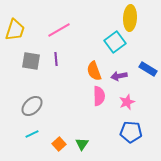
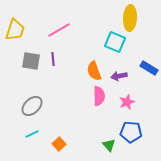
cyan square: rotated 30 degrees counterclockwise
purple line: moved 3 px left
blue rectangle: moved 1 px right, 1 px up
green triangle: moved 27 px right, 1 px down; rotated 16 degrees counterclockwise
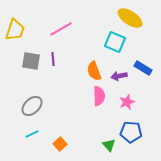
yellow ellipse: rotated 60 degrees counterclockwise
pink line: moved 2 px right, 1 px up
blue rectangle: moved 6 px left
orange square: moved 1 px right
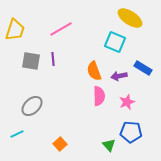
cyan line: moved 15 px left
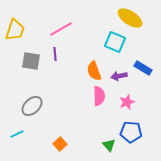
purple line: moved 2 px right, 5 px up
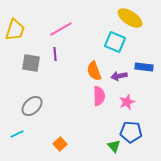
gray square: moved 2 px down
blue rectangle: moved 1 px right, 1 px up; rotated 24 degrees counterclockwise
green triangle: moved 5 px right, 1 px down
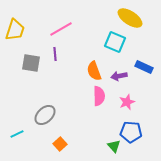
blue rectangle: rotated 18 degrees clockwise
gray ellipse: moved 13 px right, 9 px down
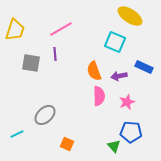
yellow ellipse: moved 2 px up
orange square: moved 7 px right; rotated 24 degrees counterclockwise
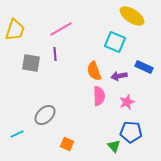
yellow ellipse: moved 2 px right
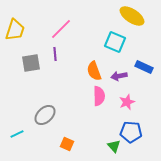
pink line: rotated 15 degrees counterclockwise
gray square: rotated 18 degrees counterclockwise
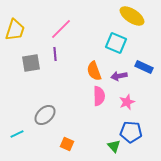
cyan square: moved 1 px right, 1 px down
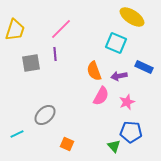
yellow ellipse: moved 1 px down
pink semicircle: moved 2 px right; rotated 30 degrees clockwise
